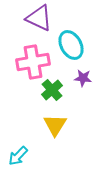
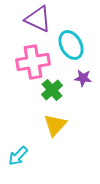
purple triangle: moved 1 px left, 1 px down
yellow triangle: rotated 10 degrees clockwise
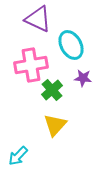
pink cross: moved 2 px left, 3 px down
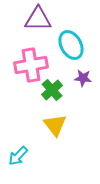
purple triangle: rotated 24 degrees counterclockwise
yellow triangle: rotated 20 degrees counterclockwise
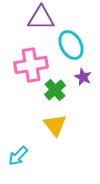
purple triangle: moved 3 px right, 1 px up
purple star: moved 1 px up; rotated 18 degrees clockwise
green cross: moved 3 px right
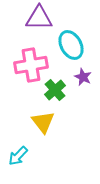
purple triangle: moved 2 px left
yellow triangle: moved 12 px left, 3 px up
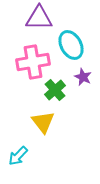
pink cross: moved 2 px right, 3 px up
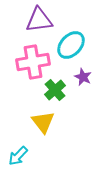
purple triangle: moved 2 px down; rotated 8 degrees counterclockwise
cyan ellipse: rotated 72 degrees clockwise
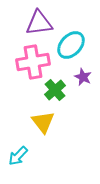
purple triangle: moved 3 px down
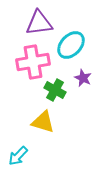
purple star: moved 1 px down
green cross: rotated 20 degrees counterclockwise
yellow triangle: rotated 35 degrees counterclockwise
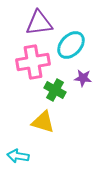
purple star: rotated 18 degrees counterclockwise
cyan arrow: rotated 55 degrees clockwise
